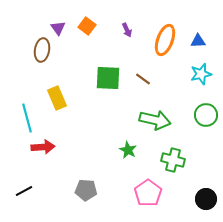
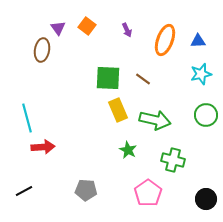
yellow rectangle: moved 61 px right, 12 px down
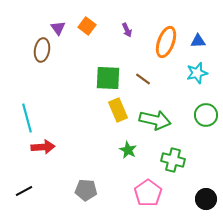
orange ellipse: moved 1 px right, 2 px down
cyan star: moved 4 px left, 1 px up
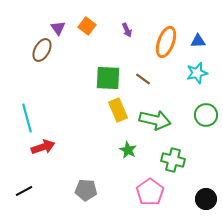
brown ellipse: rotated 20 degrees clockwise
red arrow: rotated 15 degrees counterclockwise
pink pentagon: moved 2 px right, 1 px up
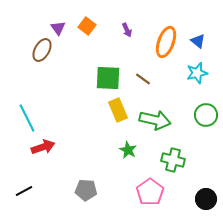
blue triangle: rotated 42 degrees clockwise
cyan line: rotated 12 degrees counterclockwise
